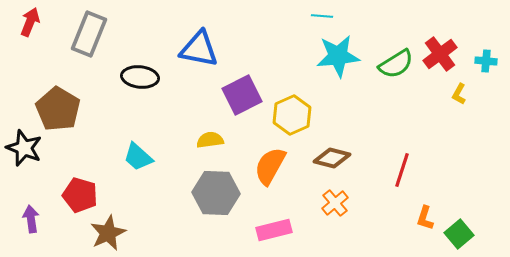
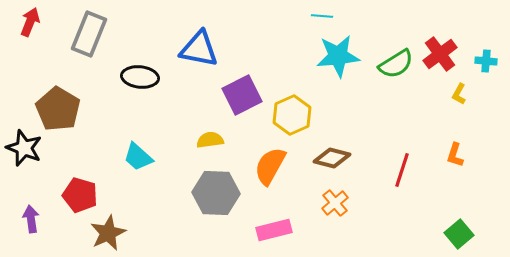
orange L-shape: moved 30 px right, 63 px up
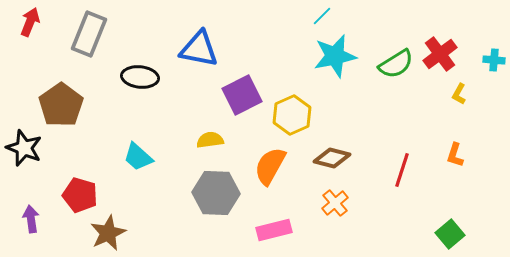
cyan line: rotated 50 degrees counterclockwise
cyan star: moved 3 px left; rotated 6 degrees counterclockwise
cyan cross: moved 8 px right, 1 px up
brown pentagon: moved 3 px right, 4 px up; rotated 6 degrees clockwise
green square: moved 9 px left
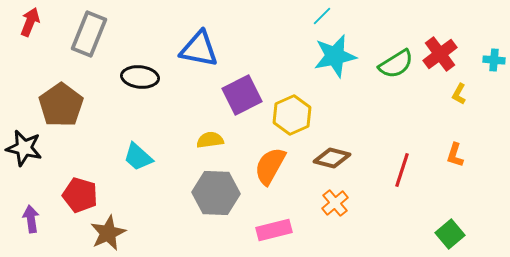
black star: rotated 9 degrees counterclockwise
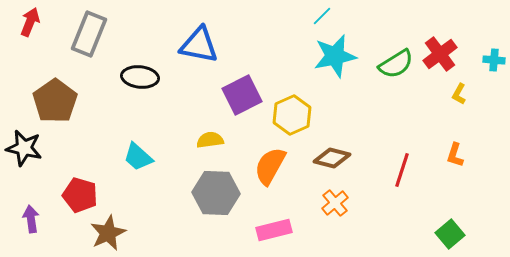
blue triangle: moved 4 px up
brown pentagon: moved 6 px left, 4 px up
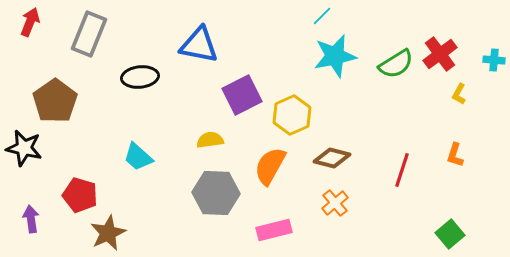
black ellipse: rotated 12 degrees counterclockwise
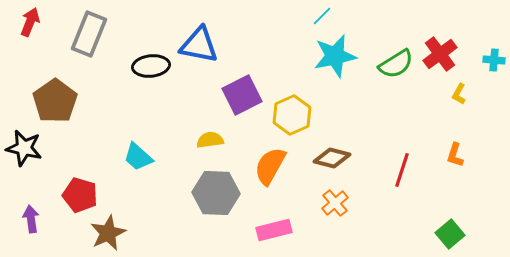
black ellipse: moved 11 px right, 11 px up
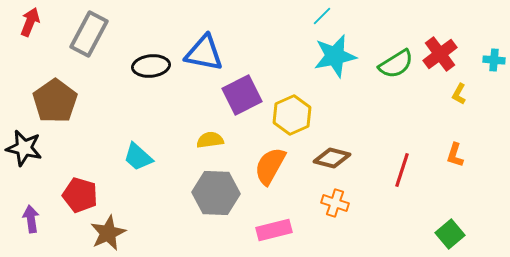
gray rectangle: rotated 6 degrees clockwise
blue triangle: moved 5 px right, 8 px down
orange cross: rotated 32 degrees counterclockwise
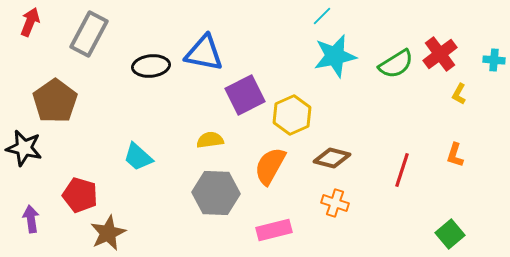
purple square: moved 3 px right
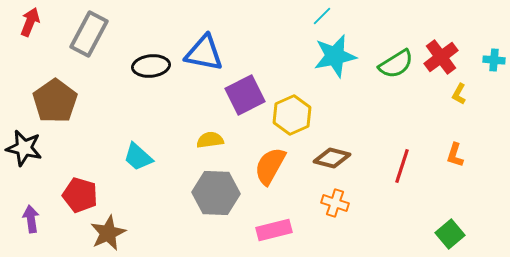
red cross: moved 1 px right, 3 px down
red line: moved 4 px up
